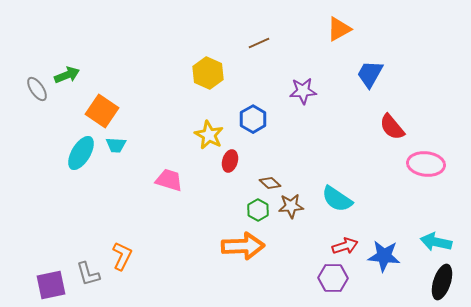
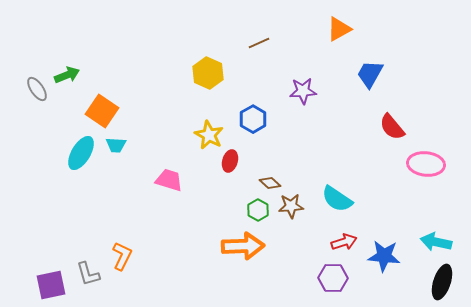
red arrow: moved 1 px left, 4 px up
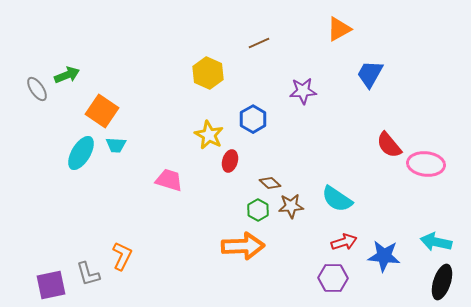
red semicircle: moved 3 px left, 18 px down
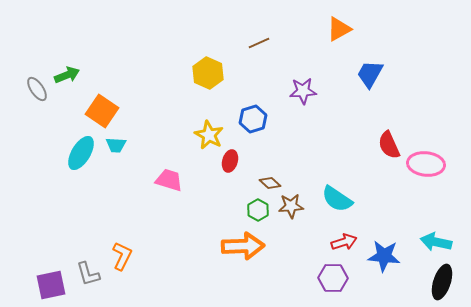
blue hexagon: rotated 12 degrees clockwise
red semicircle: rotated 16 degrees clockwise
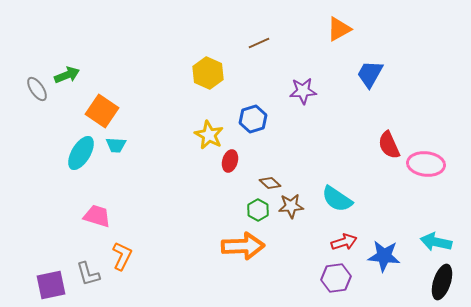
pink trapezoid: moved 72 px left, 36 px down
purple hexagon: moved 3 px right; rotated 8 degrees counterclockwise
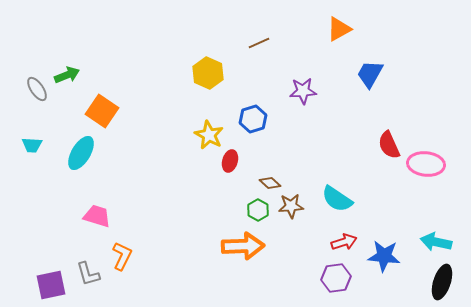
cyan trapezoid: moved 84 px left
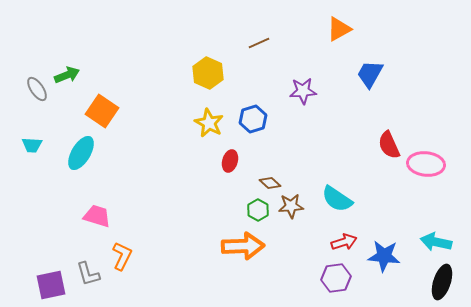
yellow star: moved 12 px up
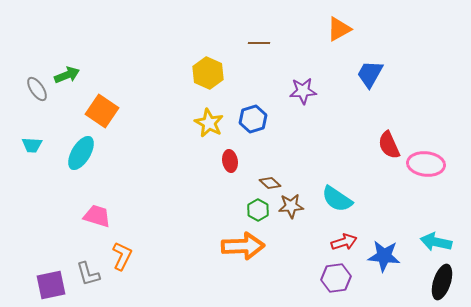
brown line: rotated 25 degrees clockwise
red ellipse: rotated 25 degrees counterclockwise
